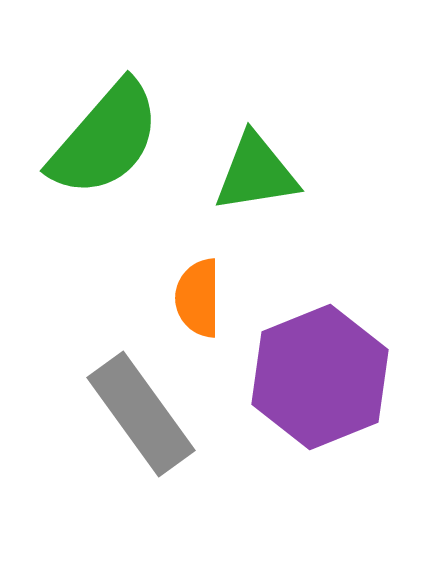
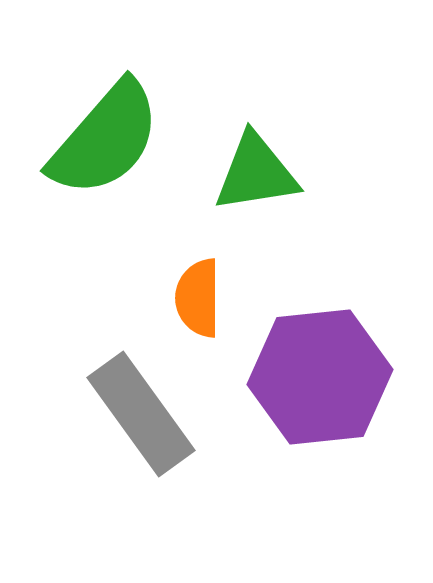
purple hexagon: rotated 16 degrees clockwise
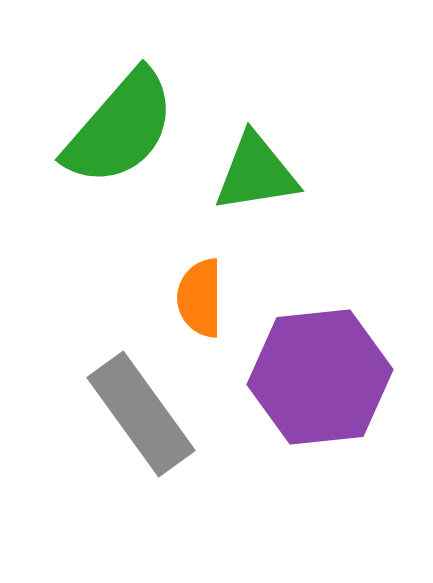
green semicircle: moved 15 px right, 11 px up
orange semicircle: moved 2 px right
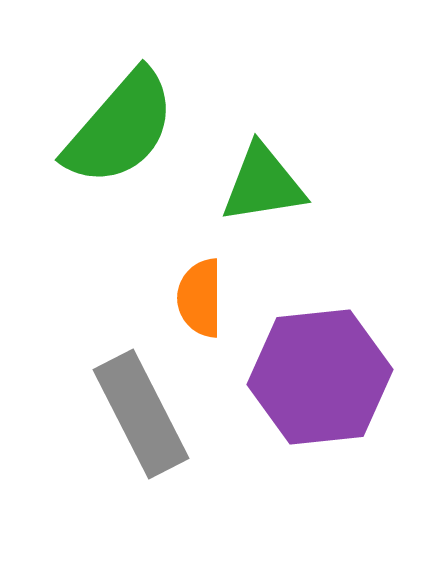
green triangle: moved 7 px right, 11 px down
gray rectangle: rotated 9 degrees clockwise
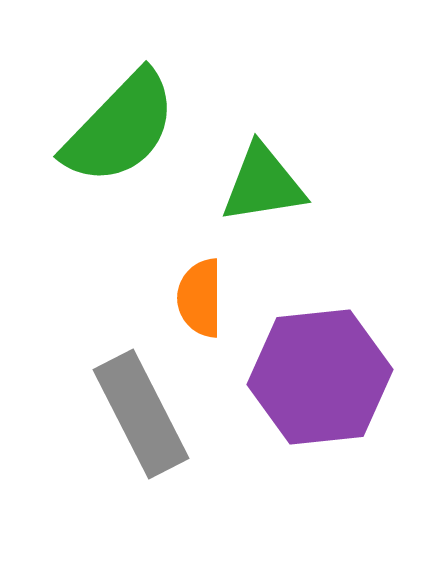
green semicircle: rotated 3 degrees clockwise
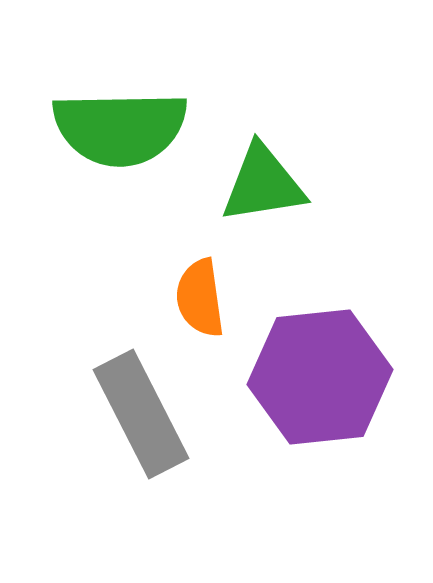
green semicircle: rotated 45 degrees clockwise
orange semicircle: rotated 8 degrees counterclockwise
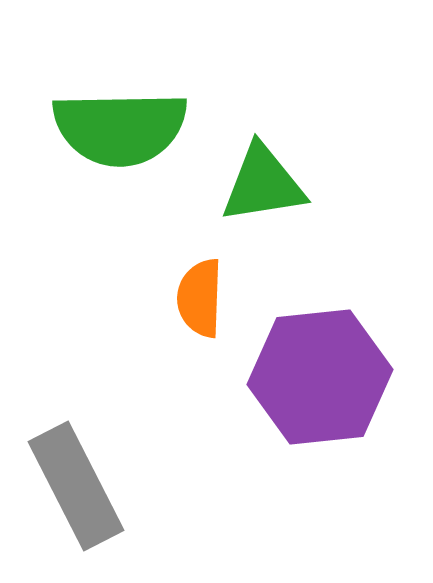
orange semicircle: rotated 10 degrees clockwise
gray rectangle: moved 65 px left, 72 px down
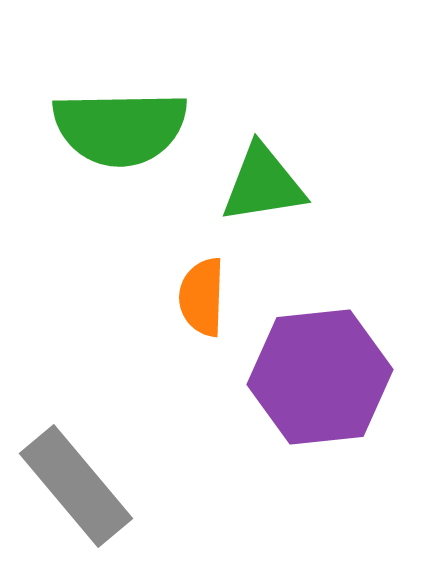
orange semicircle: moved 2 px right, 1 px up
gray rectangle: rotated 13 degrees counterclockwise
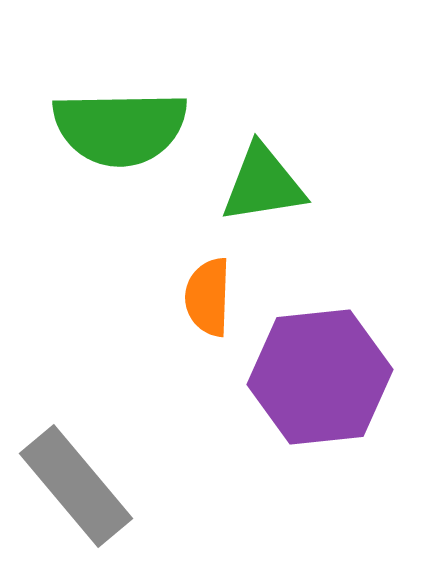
orange semicircle: moved 6 px right
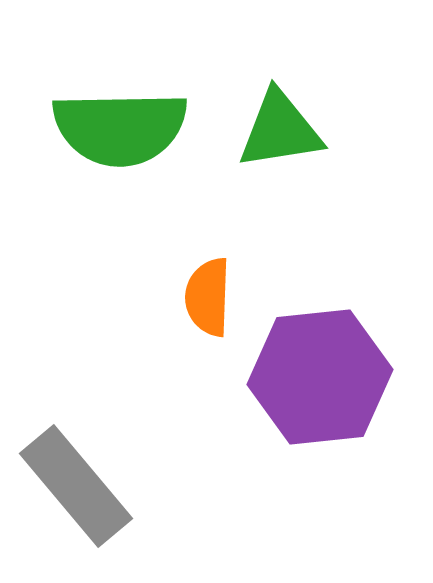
green triangle: moved 17 px right, 54 px up
